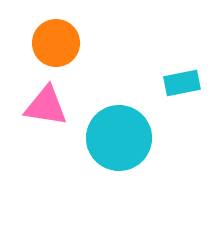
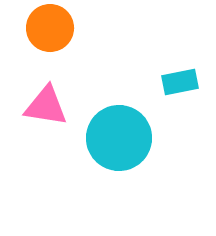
orange circle: moved 6 px left, 15 px up
cyan rectangle: moved 2 px left, 1 px up
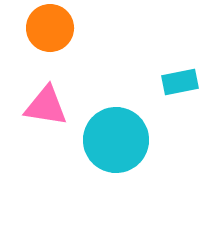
cyan circle: moved 3 px left, 2 px down
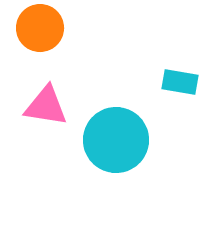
orange circle: moved 10 px left
cyan rectangle: rotated 21 degrees clockwise
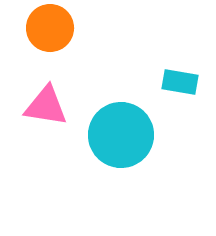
orange circle: moved 10 px right
cyan circle: moved 5 px right, 5 px up
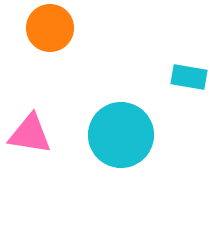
cyan rectangle: moved 9 px right, 5 px up
pink triangle: moved 16 px left, 28 px down
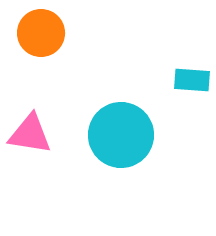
orange circle: moved 9 px left, 5 px down
cyan rectangle: moved 3 px right, 3 px down; rotated 6 degrees counterclockwise
